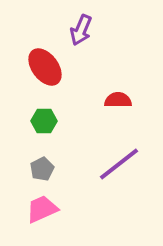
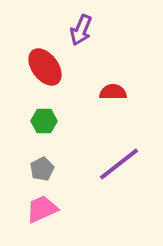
red semicircle: moved 5 px left, 8 px up
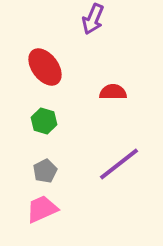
purple arrow: moved 12 px right, 11 px up
green hexagon: rotated 15 degrees clockwise
gray pentagon: moved 3 px right, 2 px down
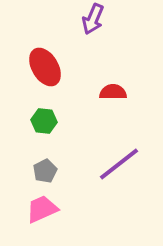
red ellipse: rotated 6 degrees clockwise
green hexagon: rotated 10 degrees counterclockwise
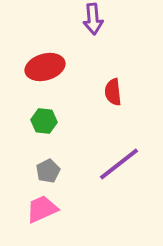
purple arrow: rotated 28 degrees counterclockwise
red ellipse: rotated 75 degrees counterclockwise
red semicircle: rotated 96 degrees counterclockwise
gray pentagon: moved 3 px right
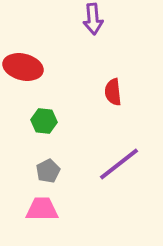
red ellipse: moved 22 px left; rotated 30 degrees clockwise
pink trapezoid: rotated 24 degrees clockwise
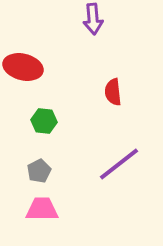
gray pentagon: moved 9 px left
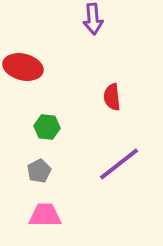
red semicircle: moved 1 px left, 5 px down
green hexagon: moved 3 px right, 6 px down
pink trapezoid: moved 3 px right, 6 px down
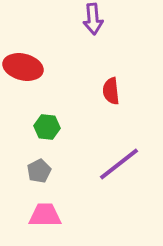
red semicircle: moved 1 px left, 6 px up
